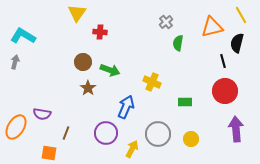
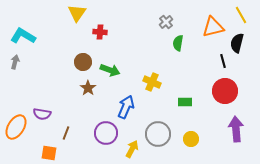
orange triangle: moved 1 px right
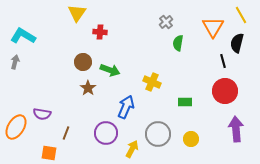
orange triangle: rotated 45 degrees counterclockwise
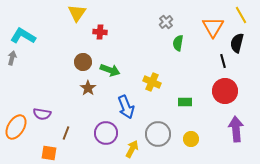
gray arrow: moved 3 px left, 4 px up
blue arrow: rotated 135 degrees clockwise
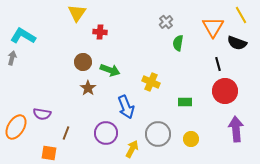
black semicircle: rotated 84 degrees counterclockwise
black line: moved 5 px left, 3 px down
yellow cross: moved 1 px left
